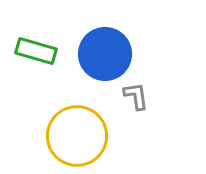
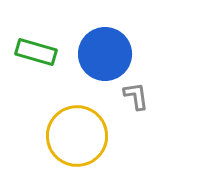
green rectangle: moved 1 px down
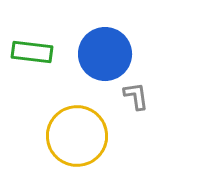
green rectangle: moved 4 px left; rotated 9 degrees counterclockwise
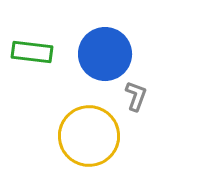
gray L-shape: rotated 28 degrees clockwise
yellow circle: moved 12 px right
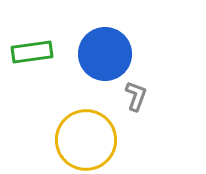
green rectangle: rotated 15 degrees counterclockwise
yellow circle: moved 3 px left, 4 px down
